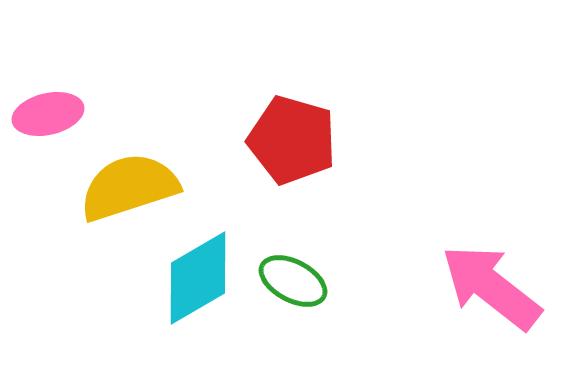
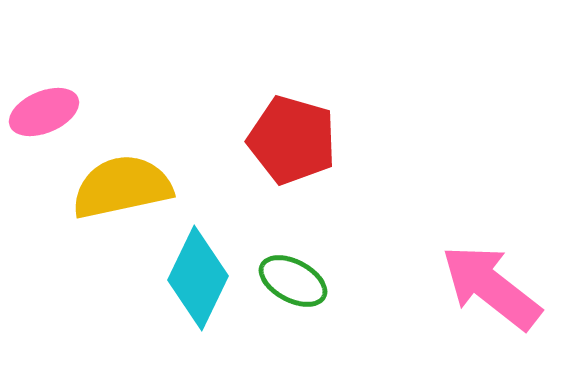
pink ellipse: moved 4 px left, 2 px up; rotated 10 degrees counterclockwise
yellow semicircle: moved 7 px left; rotated 6 degrees clockwise
cyan diamond: rotated 34 degrees counterclockwise
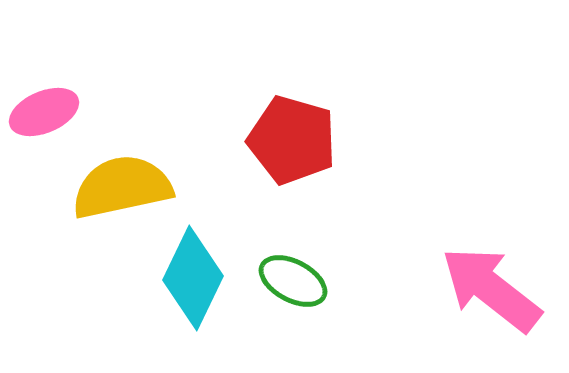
cyan diamond: moved 5 px left
pink arrow: moved 2 px down
